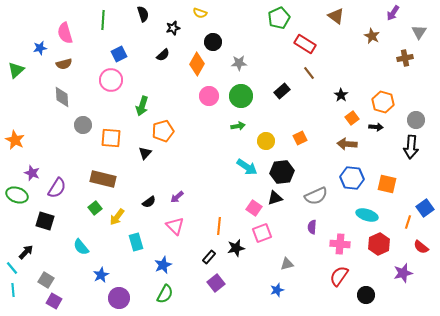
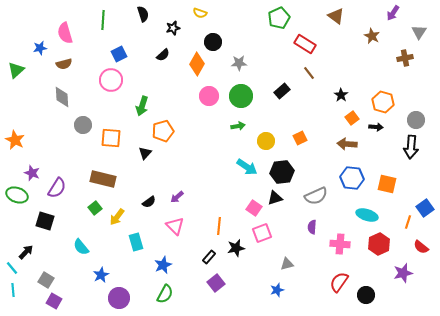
red semicircle at (339, 276): moved 6 px down
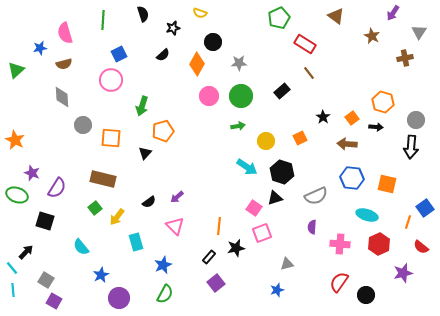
black star at (341, 95): moved 18 px left, 22 px down
black hexagon at (282, 172): rotated 25 degrees clockwise
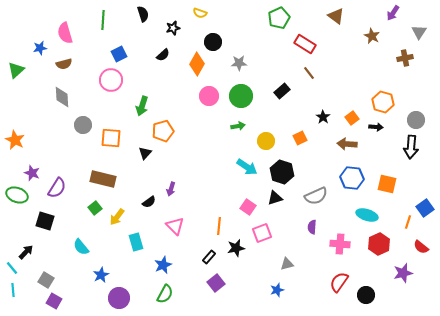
purple arrow at (177, 197): moved 6 px left, 8 px up; rotated 32 degrees counterclockwise
pink square at (254, 208): moved 6 px left, 1 px up
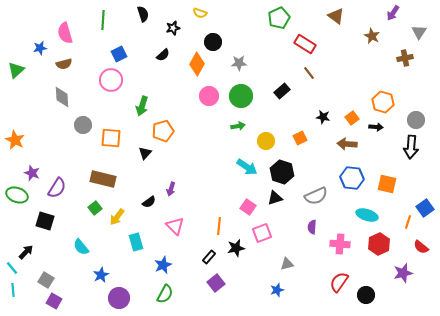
black star at (323, 117): rotated 24 degrees counterclockwise
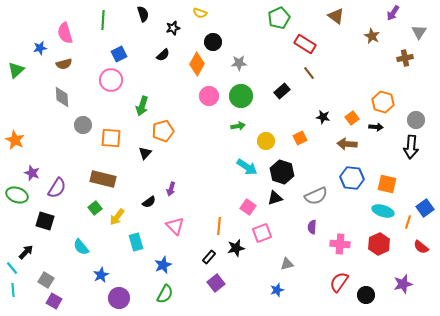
cyan ellipse at (367, 215): moved 16 px right, 4 px up
purple star at (403, 273): moved 11 px down
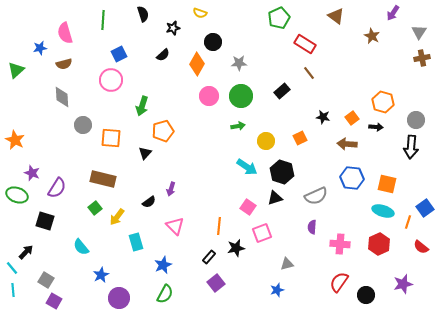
brown cross at (405, 58): moved 17 px right
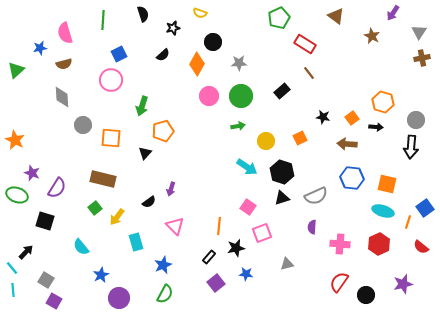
black triangle at (275, 198): moved 7 px right
blue star at (277, 290): moved 31 px left, 16 px up; rotated 24 degrees clockwise
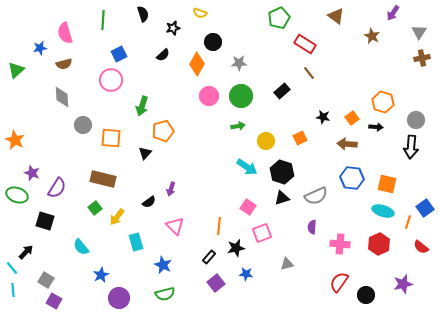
blue star at (163, 265): rotated 24 degrees counterclockwise
green semicircle at (165, 294): rotated 48 degrees clockwise
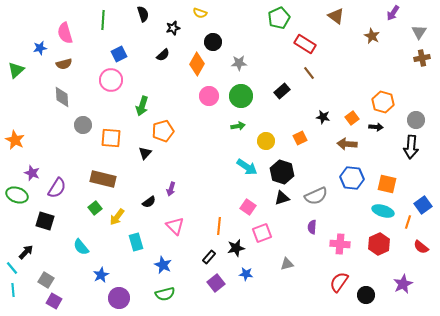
blue square at (425, 208): moved 2 px left, 3 px up
purple star at (403, 284): rotated 12 degrees counterclockwise
